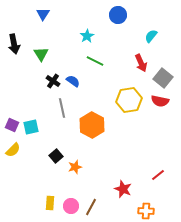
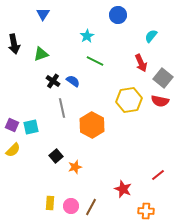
green triangle: rotated 42 degrees clockwise
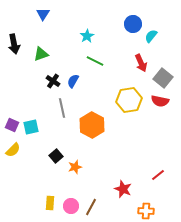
blue circle: moved 15 px right, 9 px down
blue semicircle: rotated 96 degrees counterclockwise
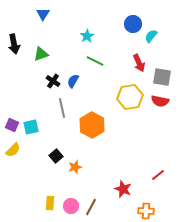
red arrow: moved 2 px left
gray square: moved 1 px left, 1 px up; rotated 30 degrees counterclockwise
yellow hexagon: moved 1 px right, 3 px up
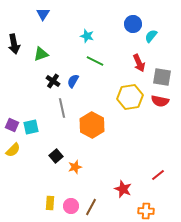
cyan star: rotated 24 degrees counterclockwise
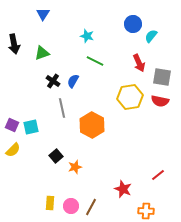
green triangle: moved 1 px right, 1 px up
